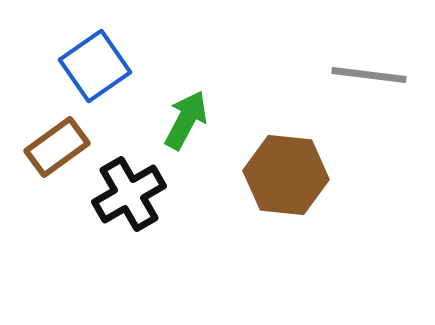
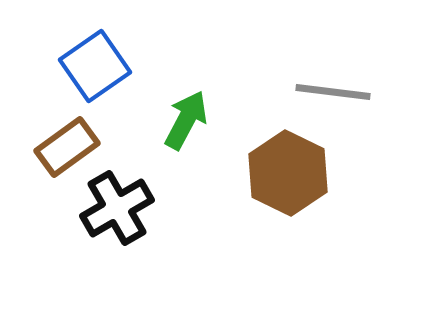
gray line: moved 36 px left, 17 px down
brown rectangle: moved 10 px right
brown hexagon: moved 2 px right, 2 px up; rotated 20 degrees clockwise
black cross: moved 12 px left, 14 px down
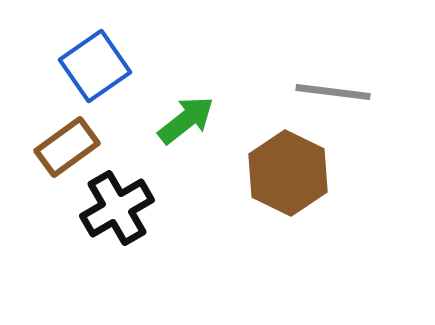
green arrow: rotated 24 degrees clockwise
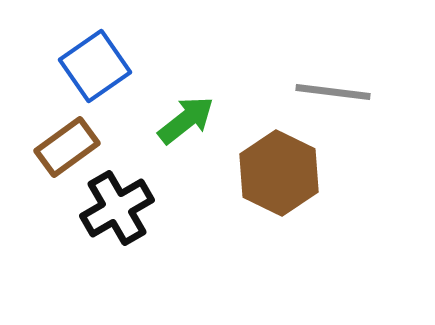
brown hexagon: moved 9 px left
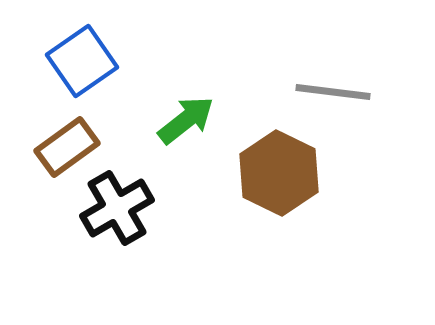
blue square: moved 13 px left, 5 px up
